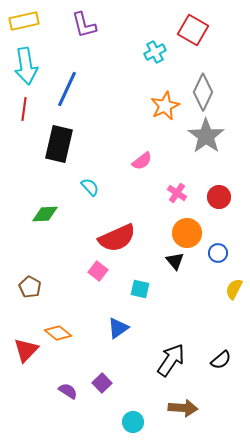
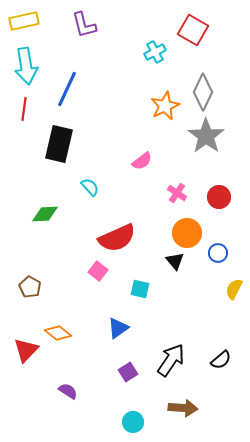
purple square: moved 26 px right, 11 px up; rotated 12 degrees clockwise
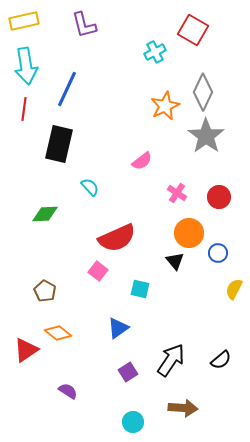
orange circle: moved 2 px right
brown pentagon: moved 15 px right, 4 px down
red triangle: rotated 12 degrees clockwise
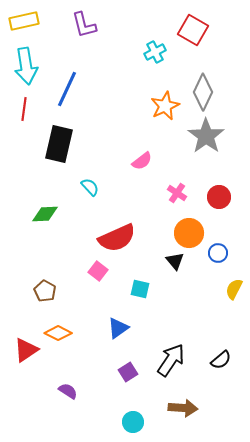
orange diamond: rotated 12 degrees counterclockwise
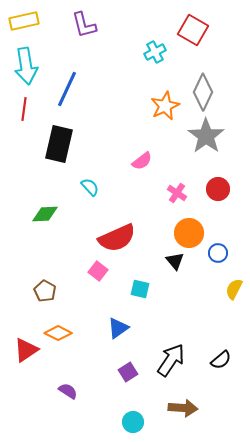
red circle: moved 1 px left, 8 px up
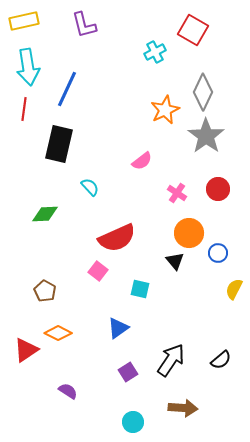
cyan arrow: moved 2 px right, 1 px down
orange star: moved 4 px down
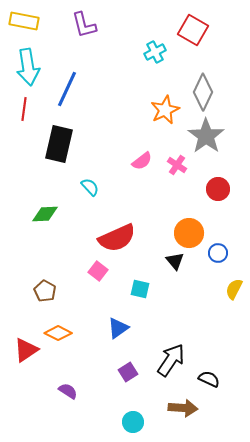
yellow rectangle: rotated 24 degrees clockwise
pink cross: moved 28 px up
black semicircle: moved 12 px left, 19 px down; rotated 115 degrees counterclockwise
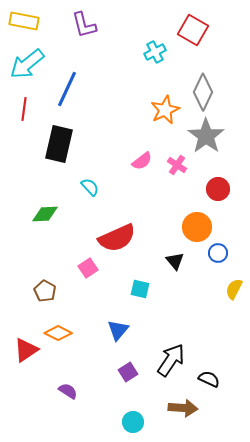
cyan arrow: moved 1 px left, 3 px up; rotated 60 degrees clockwise
orange circle: moved 8 px right, 6 px up
pink square: moved 10 px left, 3 px up; rotated 18 degrees clockwise
blue triangle: moved 2 px down; rotated 15 degrees counterclockwise
